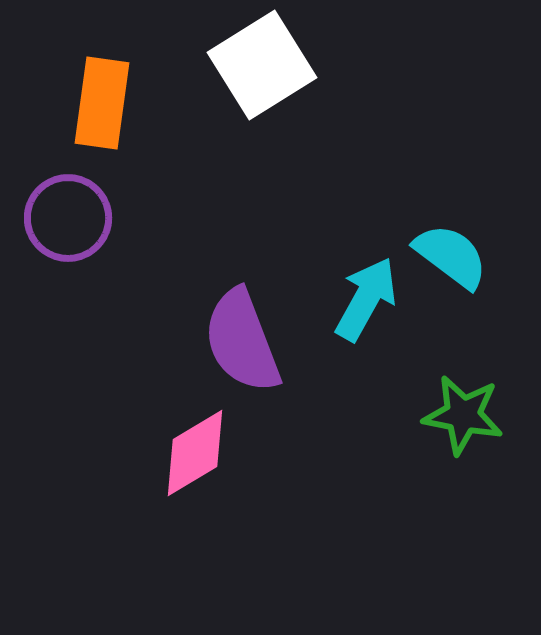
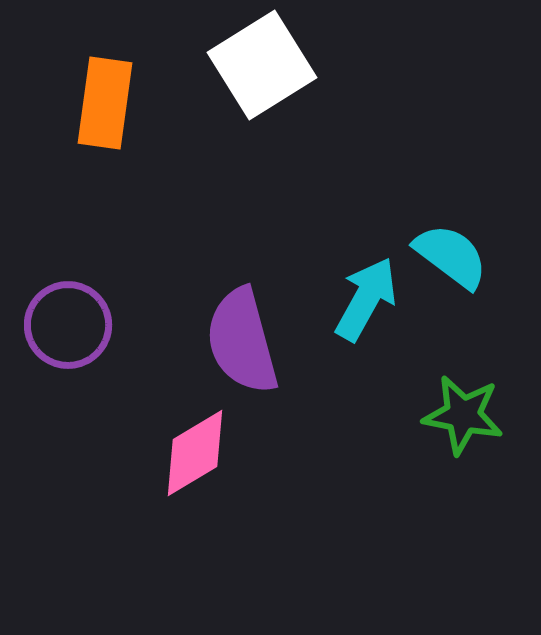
orange rectangle: moved 3 px right
purple circle: moved 107 px down
purple semicircle: rotated 6 degrees clockwise
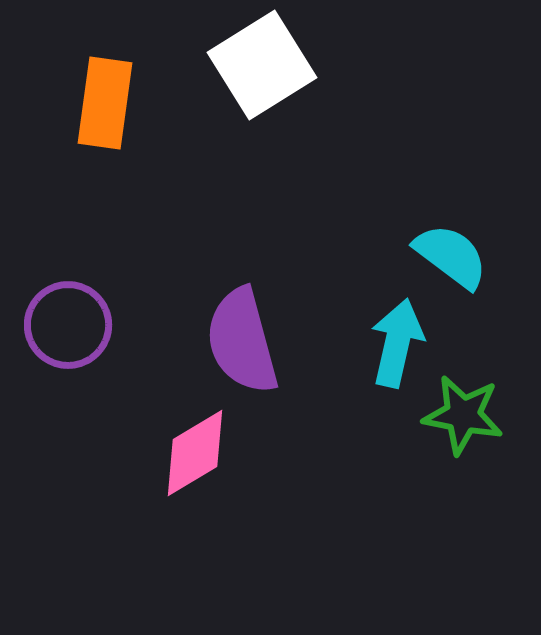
cyan arrow: moved 31 px right, 44 px down; rotated 16 degrees counterclockwise
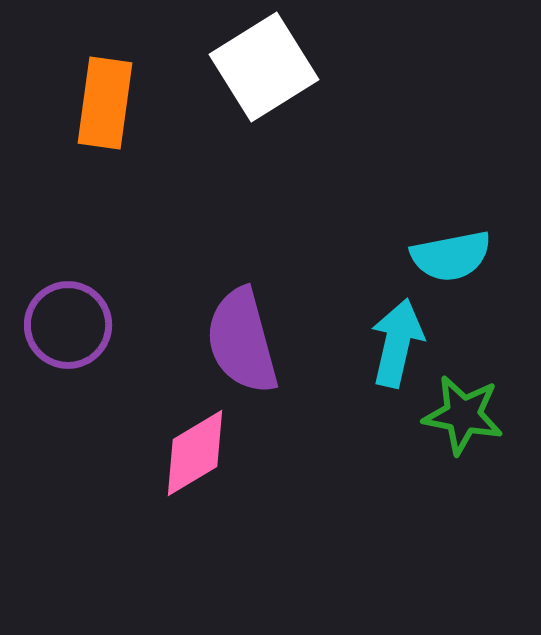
white square: moved 2 px right, 2 px down
cyan semicircle: rotated 132 degrees clockwise
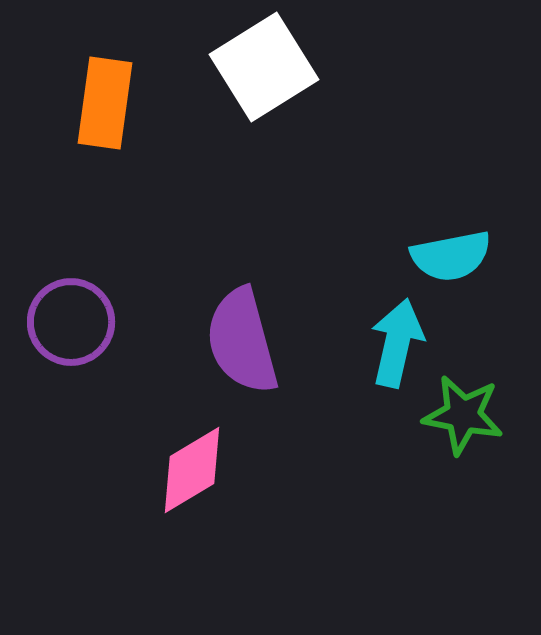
purple circle: moved 3 px right, 3 px up
pink diamond: moved 3 px left, 17 px down
